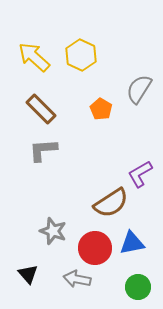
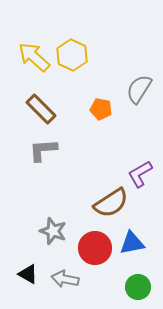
yellow hexagon: moved 9 px left
orange pentagon: rotated 20 degrees counterclockwise
black triangle: rotated 20 degrees counterclockwise
gray arrow: moved 12 px left
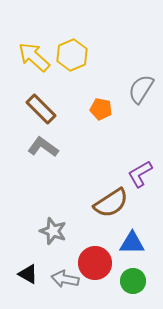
yellow hexagon: rotated 12 degrees clockwise
gray semicircle: moved 2 px right
gray L-shape: moved 3 px up; rotated 40 degrees clockwise
blue triangle: rotated 12 degrees clockwise
red circle: moved 15 px down
green circle: moved 5 px left, 6 px up
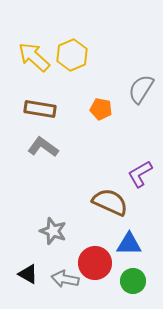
brown rectangle: moved 1 px left; rotated 36 degrees counterclockwise
brown semicircle: moved 1 px left, 1 px up; rotated 123 degrees counterclockwise
blue triangle: moved 3 px left, 1 px down
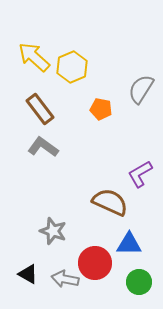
yellow hexagon: moved 12 px down
brown rectangle: rotated 44 degrees clockwise
green circle: moved 6 px right, 1 px down
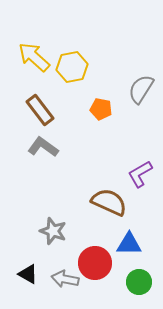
yellow hexagon: rotated 12 degrees clockwise
brown rectangle: moved 1 px down
brown semicircle: moved 1 px left
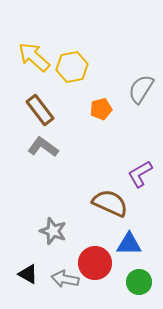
orange pentagon: rotated 25 degrees counterclockwise
brown semicircle: moved 1 px right, 1 px down
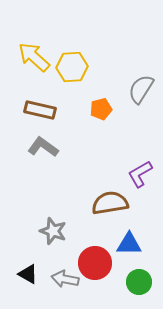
yellow hexagon: rotated 8 degrees clockwise
brown rectangle: rotated 40 degrees counterclockwise
brown semicircle: rotated 33 degrees counterclockwise
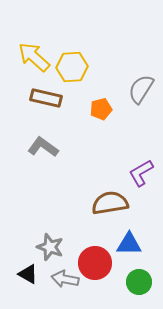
brown rectangle: moved 6 px right, 12 px up
purple L-shape: moved 1 px right, 1 px up
gray star: moved 3 px left, 16 px down
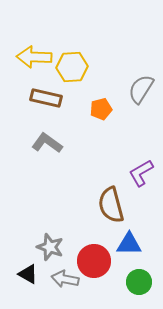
yellow arrow: rotated 40 degrees counterclockwise
gray L-shape: moved 4 px right, 4 px up
brown semicircle: moved 1 px right, 2 px down; rotated 96 degrees counterclockwise
red circle: moved 1 px left, 2 px up
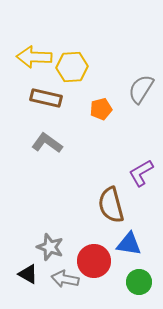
blue triangle: rotated 8 degrees clockwise
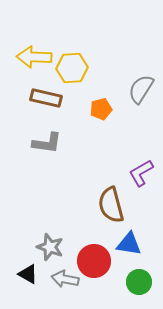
yellow hexagon: moved 1 px down
gray L-shape: rotated 152 degrees clockwise
